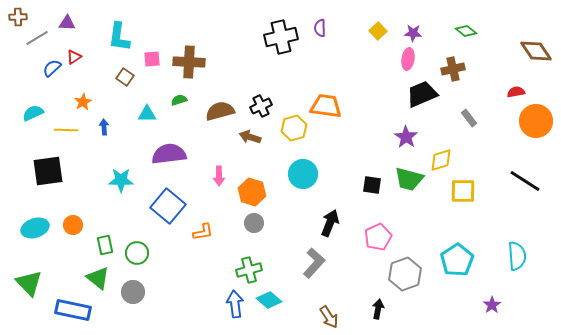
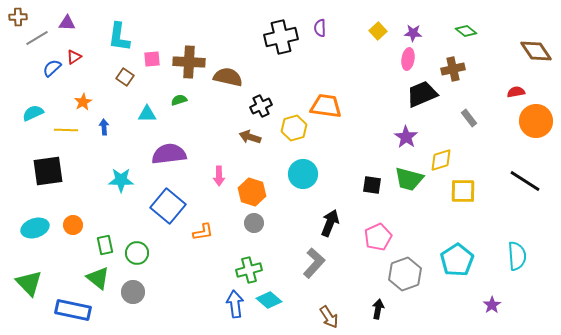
brown semicircle at (220, 111): moved 8 px right, 34 px up; rotated 28 degrees clockwise
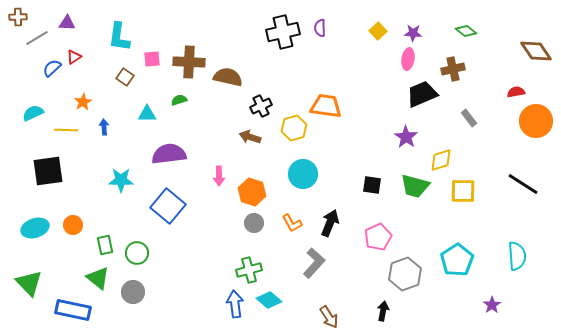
black cross at (281, 37): moved 2 px right, 5 px up
green trapezoid at (409, 179): moved 6 px right, 7 px down
black line at (525, 181): moved 2 px left, 3 px down
orange L-shape at (203, 232): moved 89 px right, 9 px up; rotated 70 degrees clockwise
black arrow at (378, 309): moved 5 px right, 2 px down
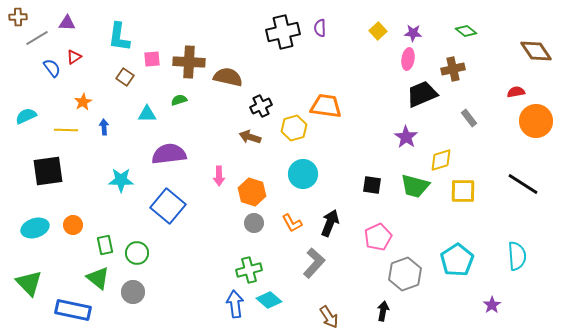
blue semicircle at (52, 68): rotated 96 degrees clockwise
cyan semicircle at (33, 113): moved 7 px left, 3 px down
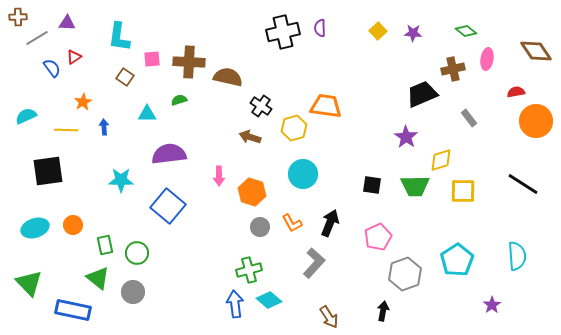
pink ellipse at (408, 59): moved 79 px right
black cross at (261, 106): rotated 30 degrees counterclockwise
green trapezoid at (415, 186): rotated 16 degrees counterclockwise
gray circle at (254, 223): moved 6 px right, 4 px down
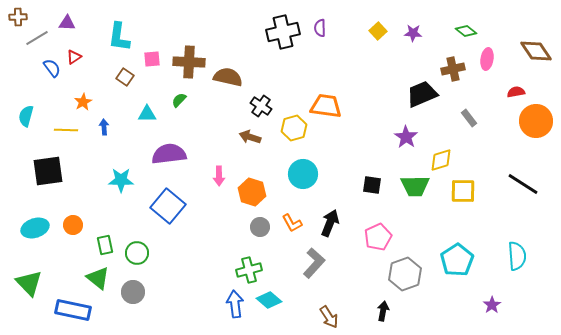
green semicircle at (179, 100): rotated 28 degrees counterclockwise
cyan semicircle at (26, 116): rotated 50 degrees counterclockwise
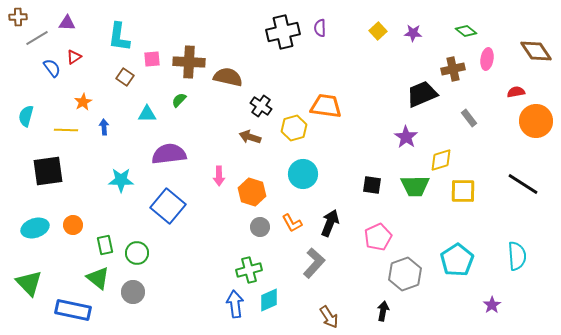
cyan diamond at (269, 300): rotated 65 degrees counterclockwise
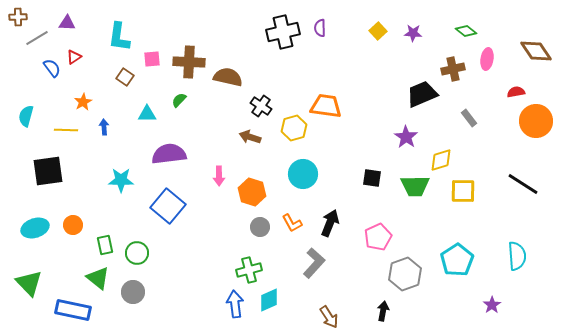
black square at (372, 185): moved 7 px up
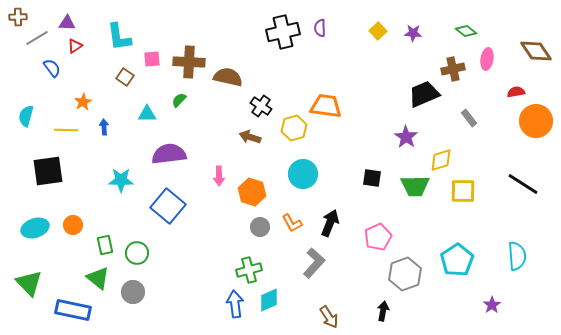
cyan L-shape at (119, 37): rotated 16 degrees counterclockwise
red triangle at (74, 57): moved 1 px right, 11 px up
black trapezoid at (422, 94): moved 2 px right
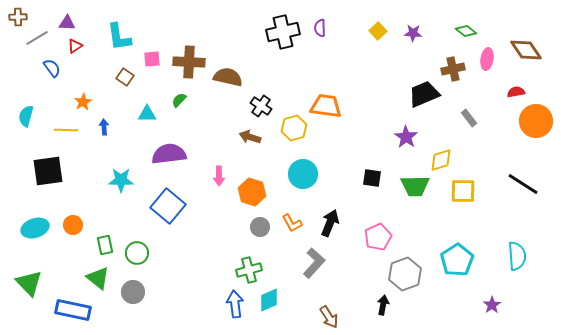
brown diamond at (536, 51): moved 10 px left, 1 px up
black arrow at (383, 311): moved 6 px up
